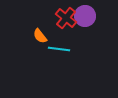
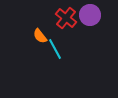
purple circle: moved 5 px right, 1 px up
cyan line: moved 4 px left; rotated 55 degrees clockwise
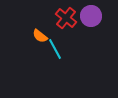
purple circle: moved 1 px right, 1 px down
orange semicircle: rotated 14 degrees counterclockwise
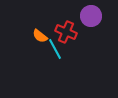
red cross: moved 14 px down; rotated 15 degrees counterclockwise
